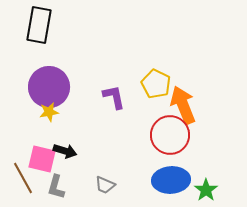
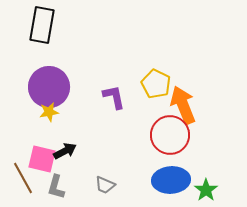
black rectangle: moved 3 px right
black arrow: rotated 45 degrees counterclockwise
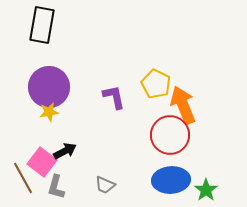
pink square: moved 3 px down; rotated 24 degrees clockwise
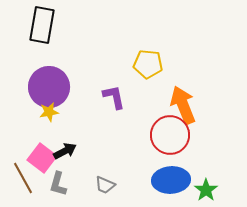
yellow pentagon: moved 8 px left, 20 px up; rotated 20 degrees counterclockwise
pink square: moved 4 px up
gray L-shape: moved 2 px right, 3 px up
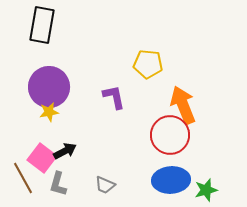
green star: rotated 20 degrees clockwise
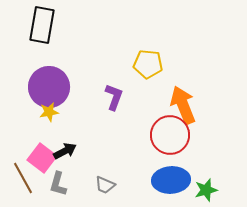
purple L-shape: rotated 32 degrees clockwise
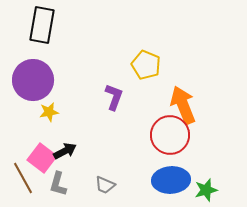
yellow pentagon: moved 2 px left, 1 px down; rotated 16 degrees clockwise
purple circle: moved 16 px left, 7 px up
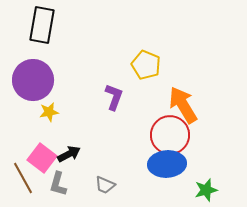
orange arrow: rotated 9 degrees counterclockwise
black arrow: moved 4 px right, 3 px down
blue ellipse: moved 4 px left, 16 px up
